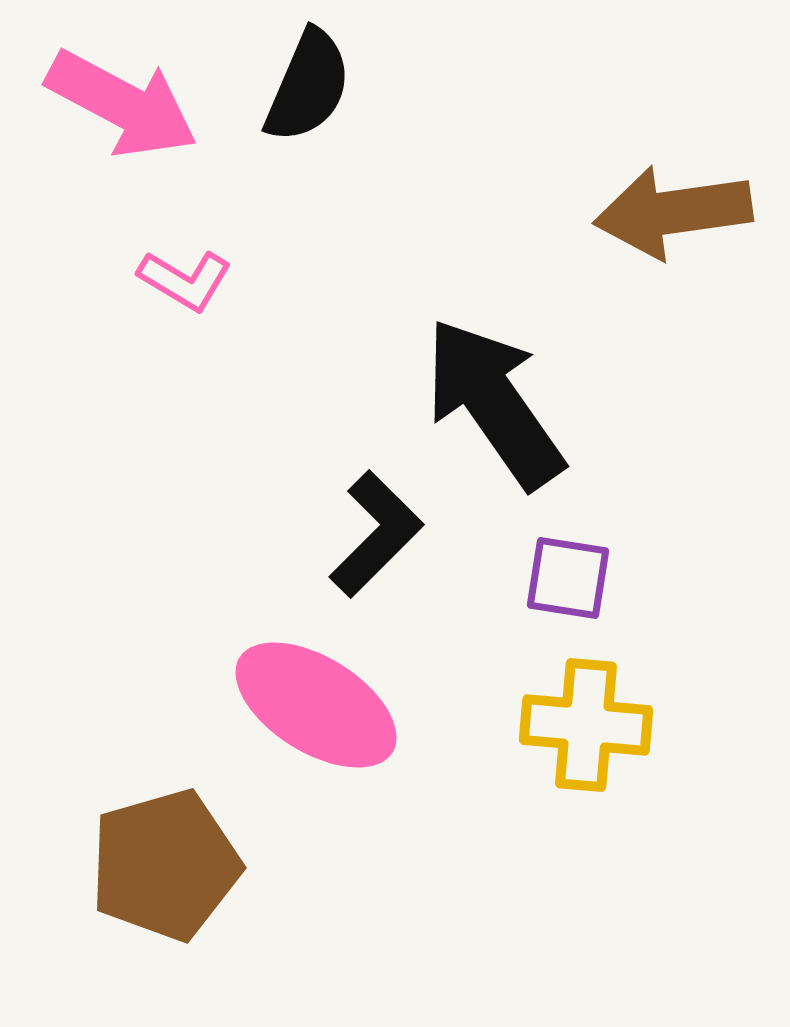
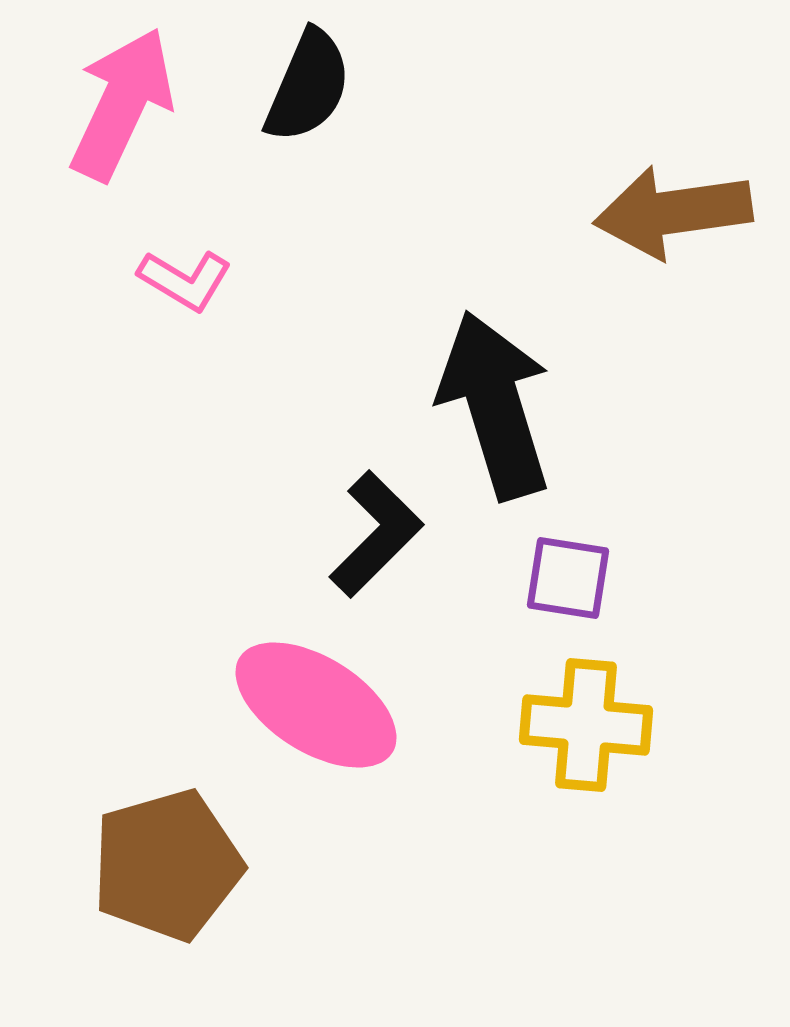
pink arrow: rotated 93 degrees counterclockwise
black arrow: moved 1 px right, 2 px down; rotated 18 degrees clockwise
brown pentagon: moved 2 px right
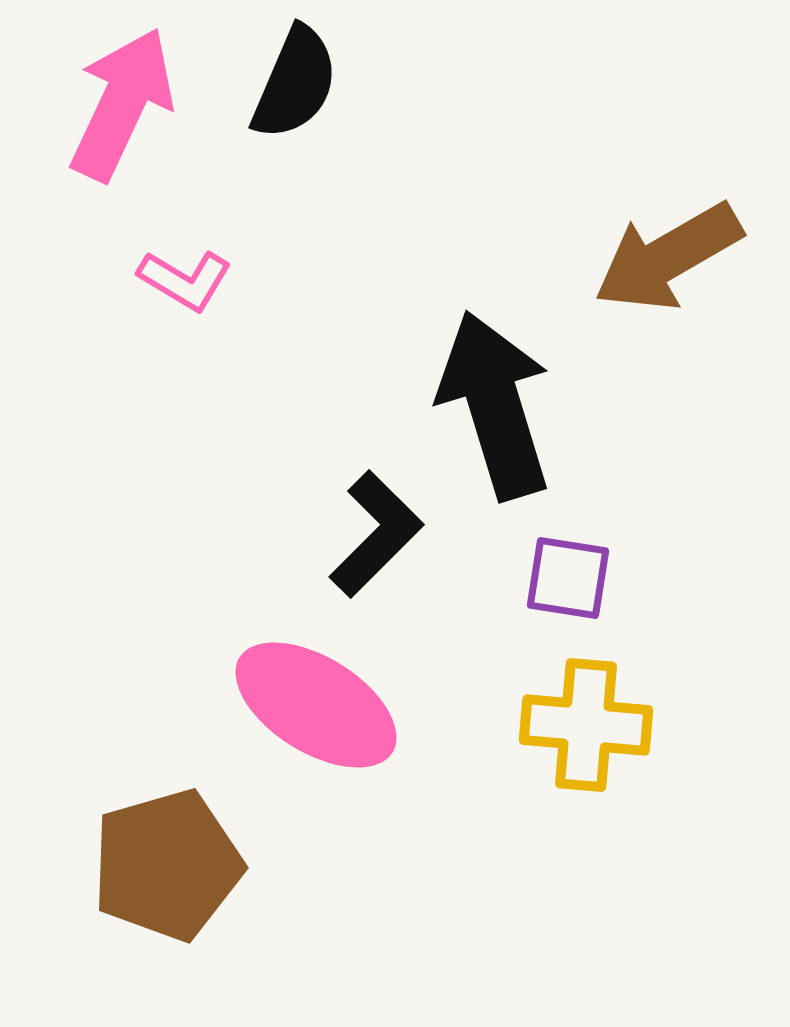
black semicircle: moved 13 px left, 3 px up
brown arrow: moved 5 px left, 45 px down; rotated 22 degrees counterclockwise
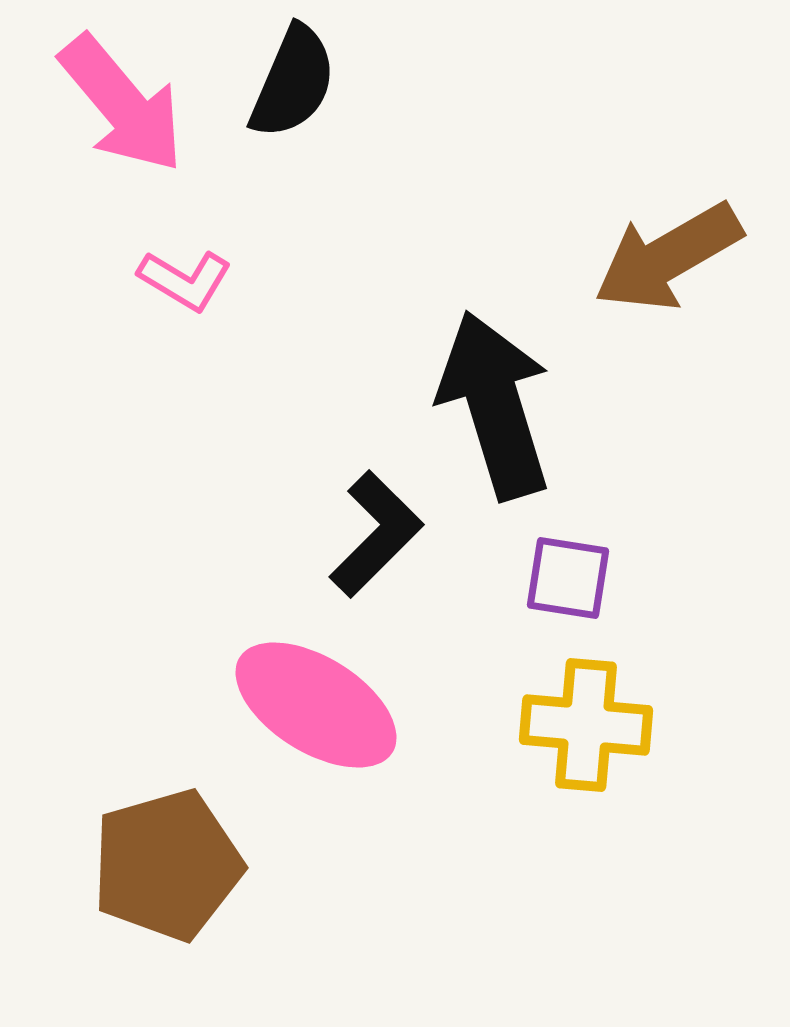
black semicircle: moved 2 px left, 1 px up
pink arrow: rotated 115 degrees clockwise
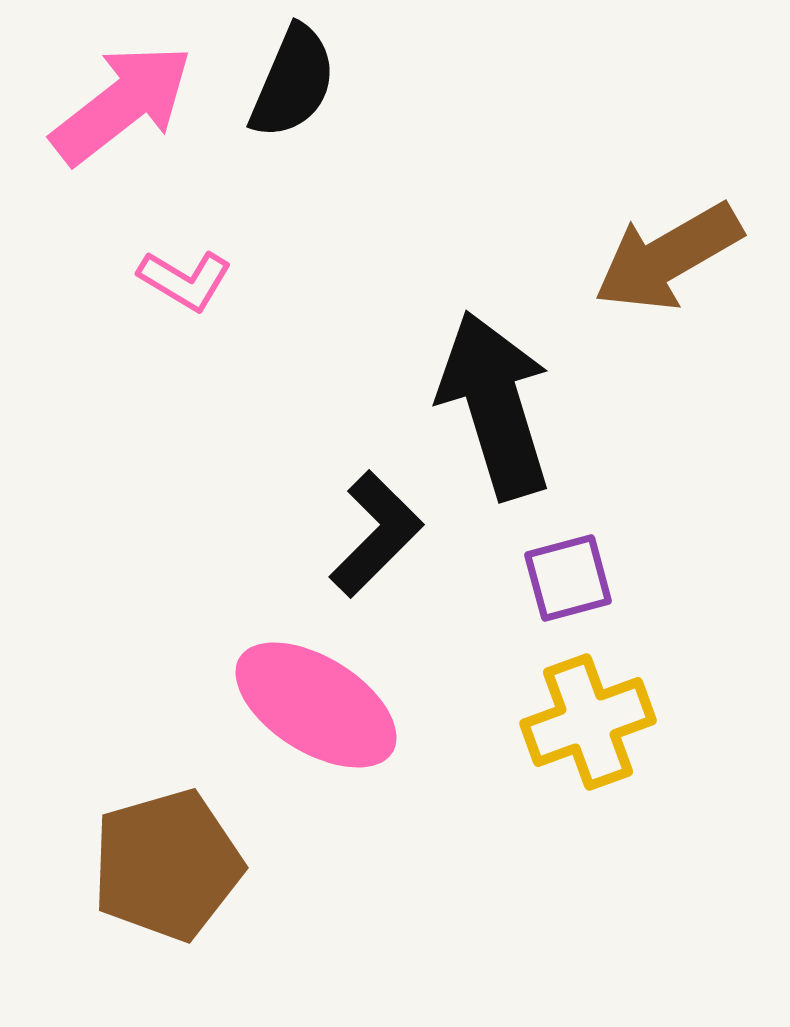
pink arrow: rotated 88 degrees counterclockwise
purple square: rotated 24 degrees counterclockwise
yellow cross: moved 2 px right, 3 px up; rotated 25 degrees counterclockwise
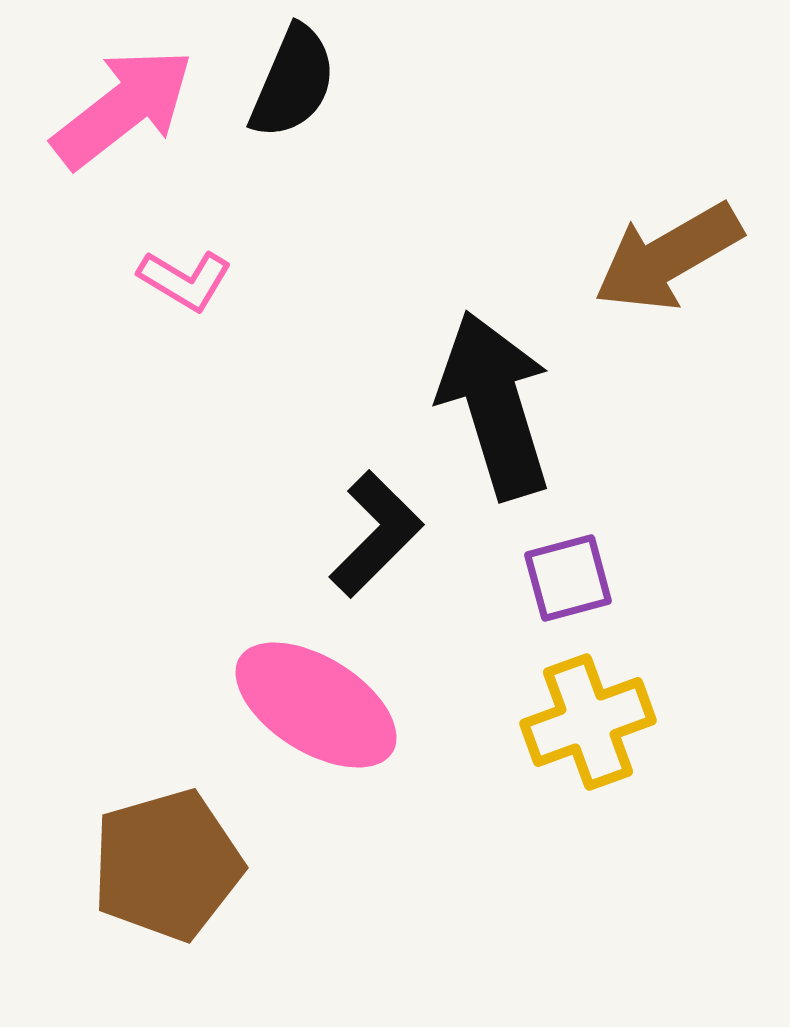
pink arrow: moved 1 px right, 4 px down
